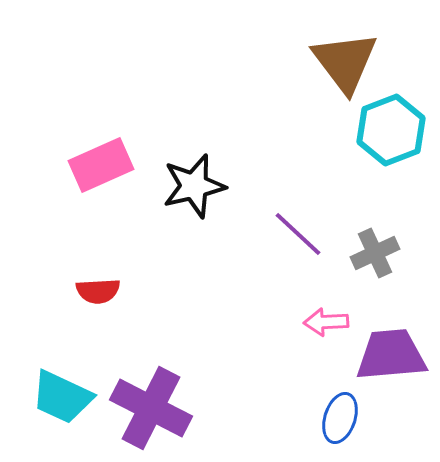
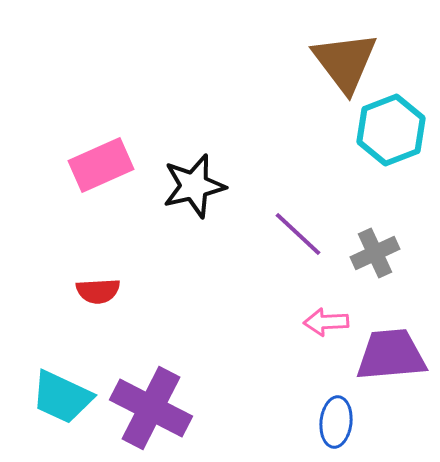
blue ellipse: moved 4 px left, 4 px down; rotated 12 degrees counterclockwise
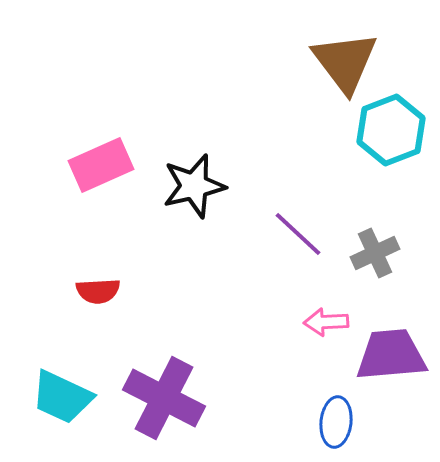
purple cross: moved 13 px right, 10 px up
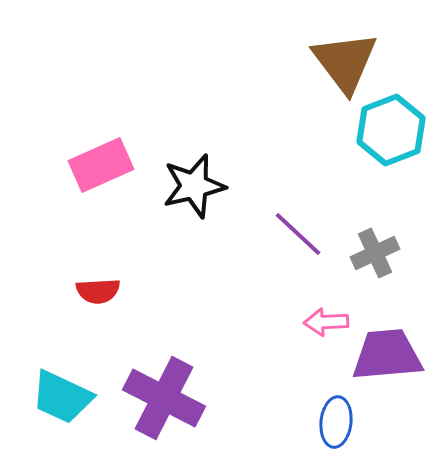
purple trapezoid: moved 4 px left
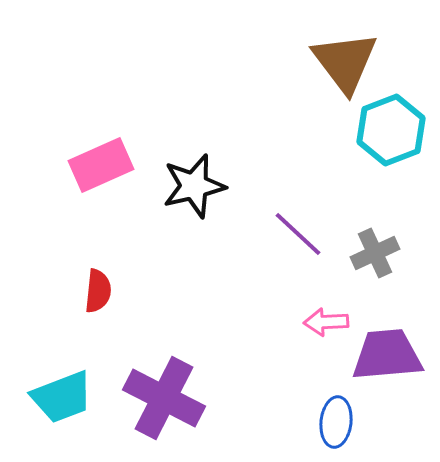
red semicircle: rotated 81 degrees counterclockwise
cyan trapezoid: rotated 46 degrees counterclockwise
